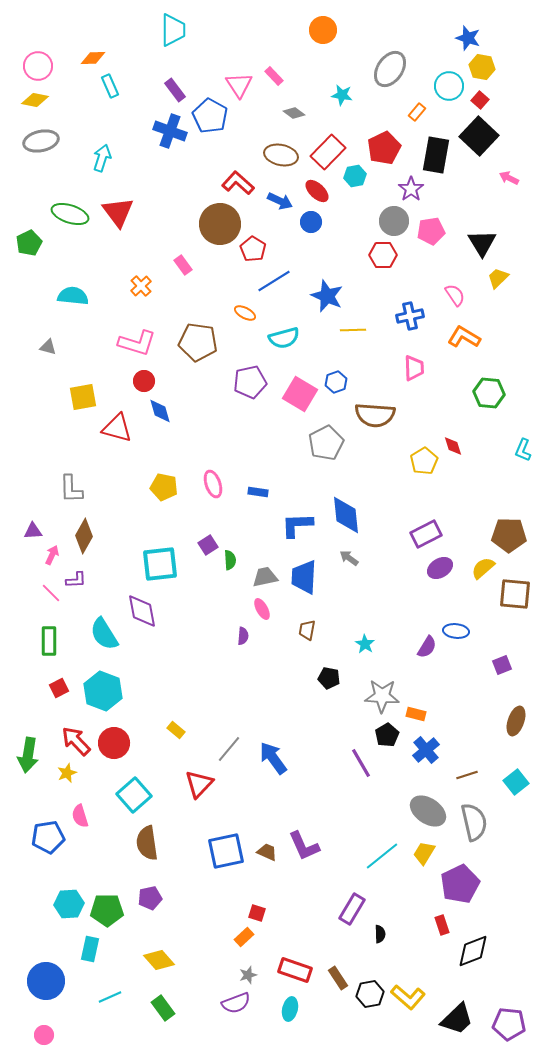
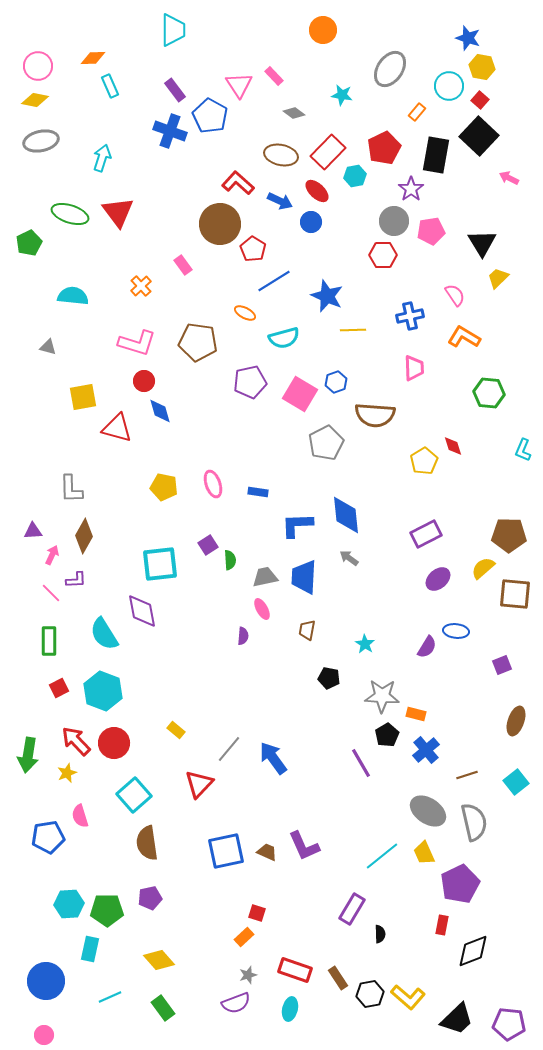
purple ellipse at (440, 568): moved 2 px left, 11 px down; rotated 10 degrees counterclockwise
yellow trapezoid at (424, 853): rotated 55 degrees counterclockwise
red rectangle at (442, 925): rotated 30 degrees clockwise
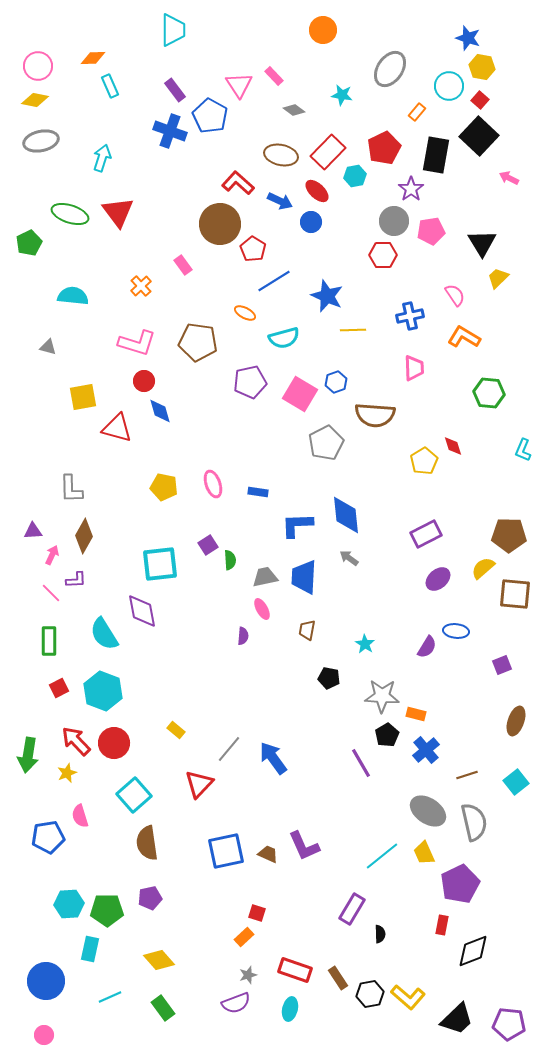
gray diamond at (294, 113): moved 3 px up
brown trapezoid at (267, 852): moved 1 px right, 2 px down
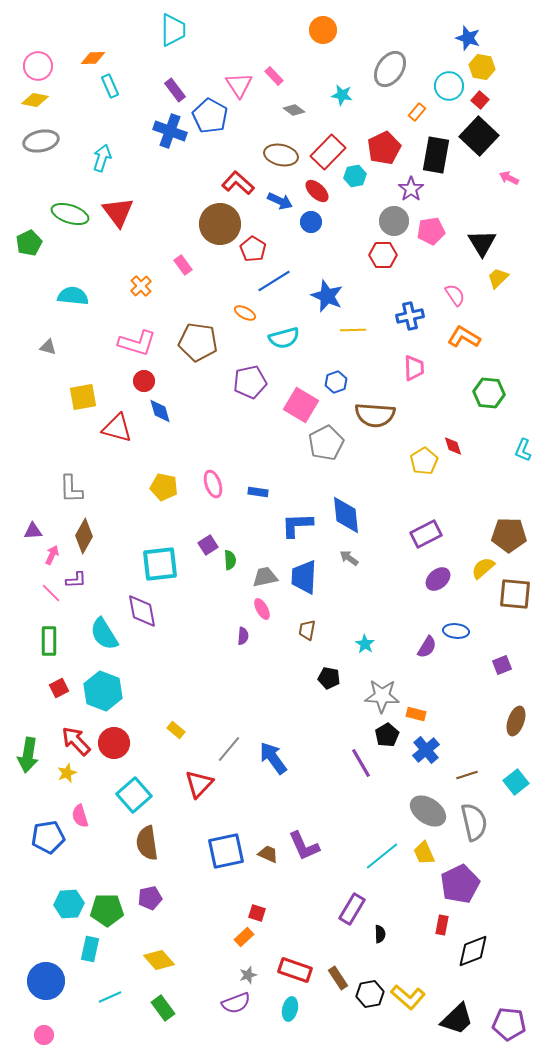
pink square at (300, 394): moved 1 px right, 11 px down
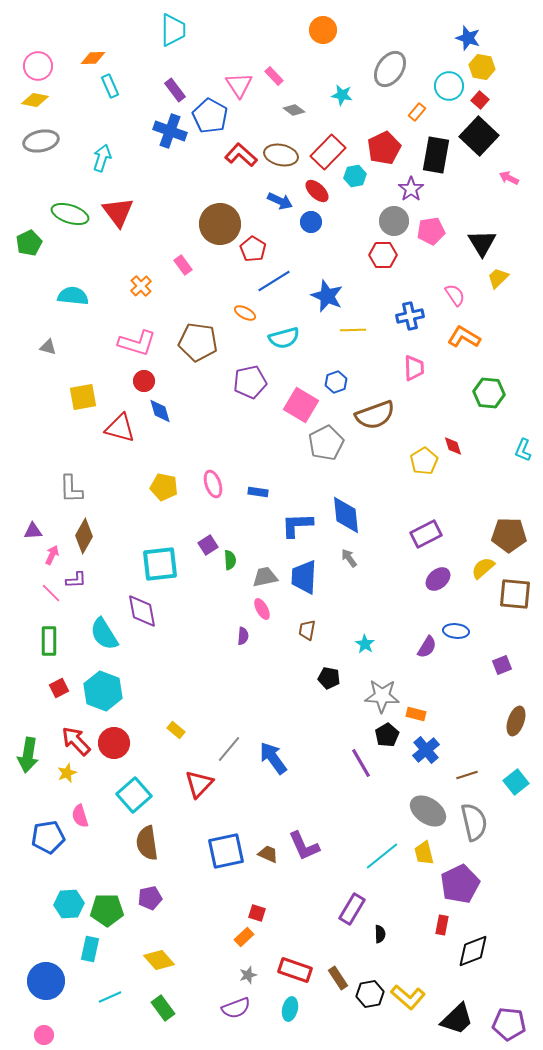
red L-shape at (238, 183): moved 3 px right, 28 px up
brown semicircle at (375, 415): rotated 24 degrees counterclockwise
red triangle at (117, 428): moved 3 px right
gray arrow at (349, 558): rotated 18 degrees clockwise
yellow trapezoid at (424, 853): rotated 10 degrees clockwise
purple semicircle at (236, 1003): moved 5 px down
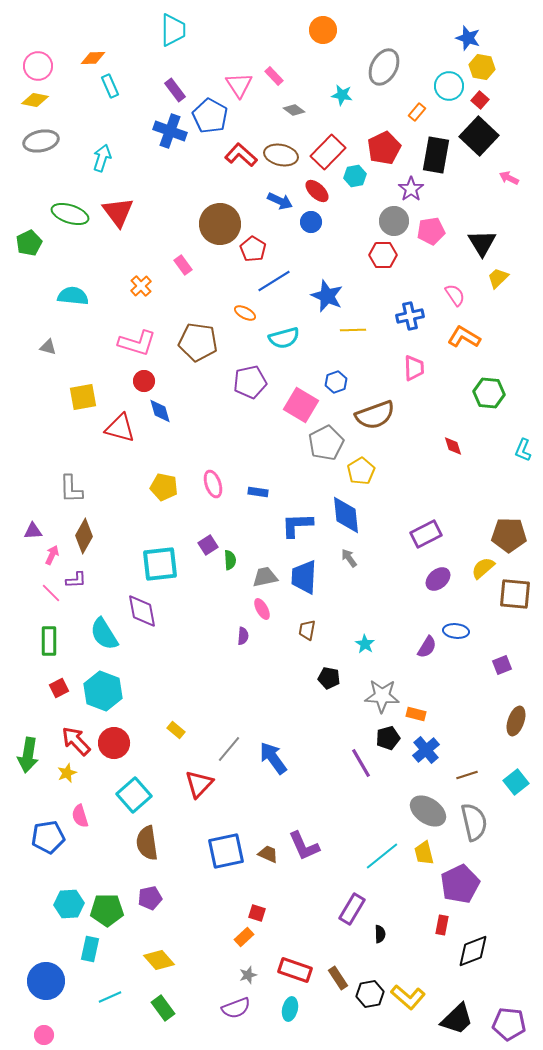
gray ellipse at (390, 69): moved 6 px left, 2 px up; rotated 6 degrees counterclockwise
yellow pentagon at (424, 461): moved 63 px left, 10 px down
black pentagon at (387, 735): moved 1 px right, 3 px down; rotated 15 degrees clockwise
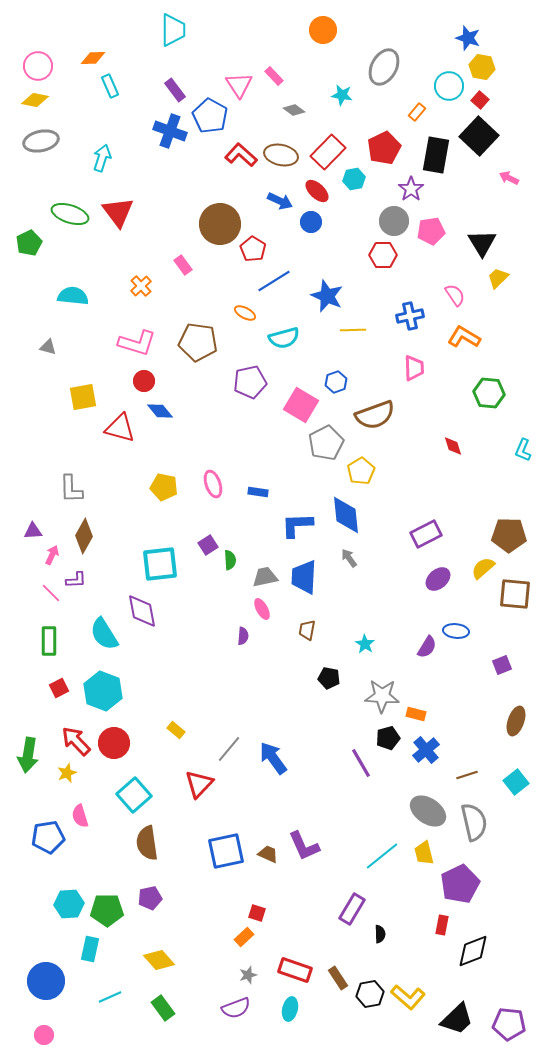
cyan hexagon at (355, 176): moved 1 px left, 3 px down
blue diamond at (160, 411): rotated 24 degrees counterclockwise
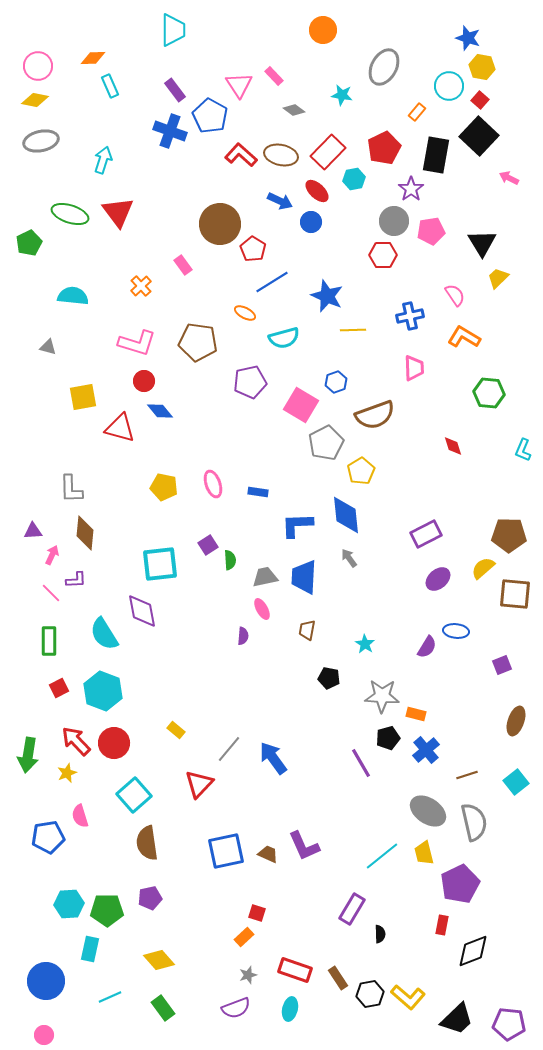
cyan arrow at (102, 158): moved 1 px right, 2 px down
blue line at (274, 281): moved 2 px left, 1 px down
brown diamond at (84, 536): moved 1 px right, 3 px up; rotated 24 degrees counterclockwise
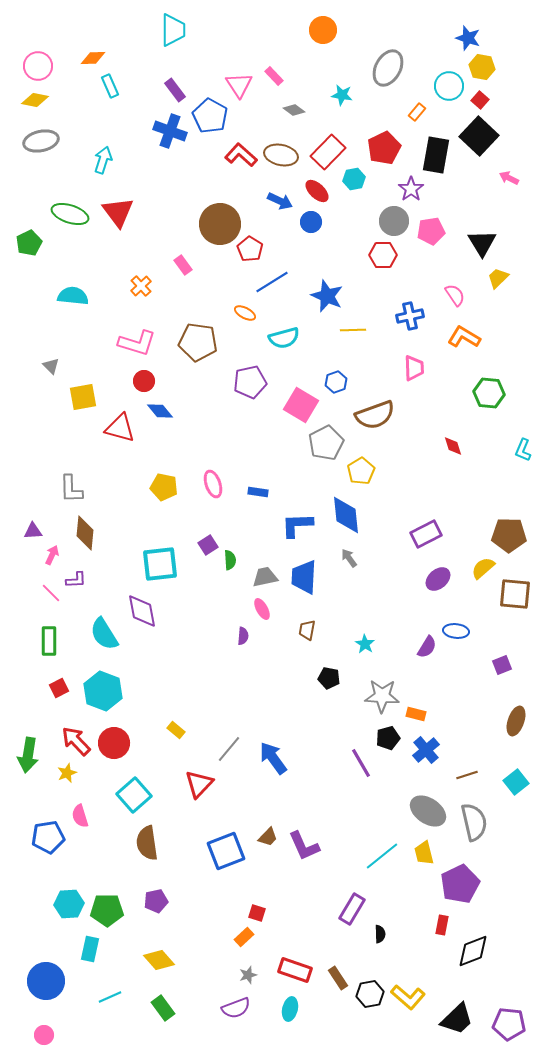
gray ellipse at (384, 67): moved 4 px right, 1 px down
red pentagon at (253, 249): moved 3 px left
gray triangle at (48, 347): moved 3 px right, 19 px down; rotated 30 degrees clockwise
blue square at (226, 851): rotated 9 degrees counterclockwise
brown trapezoid at (268, 854): moved 17 px up; rotated 110 degrees clockwise
purple pentagon at (150, 898): moved 6 px right, 3 px down
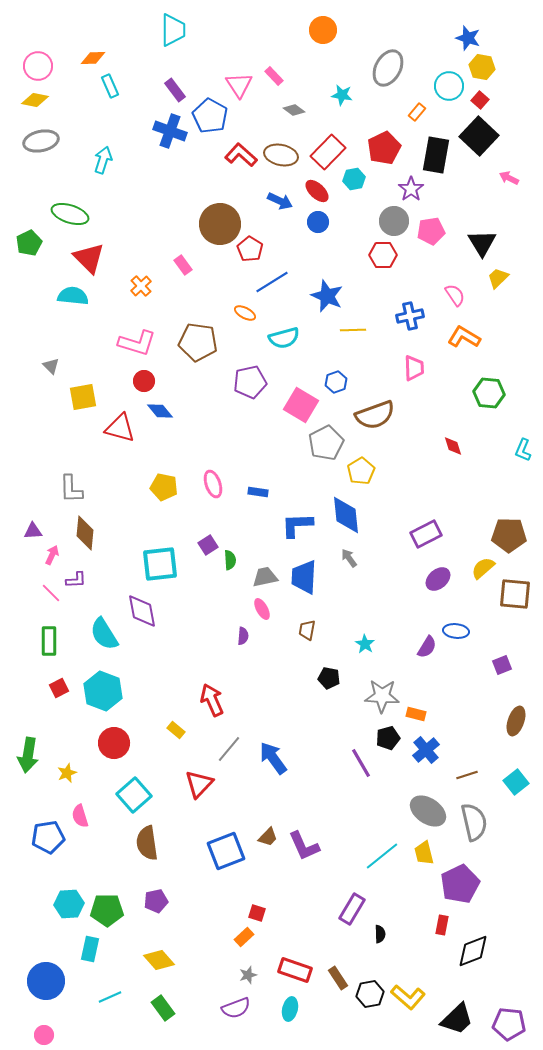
red triangle at (118, 212): moved 29 px left, 46 px down; rotated 8 degrees counterclockwise
blue circle at (311, 222): moved 7 px right
red arrow at (76, 741): moved 136 px right, 41 px up; rotated 20 degrees clockwise
